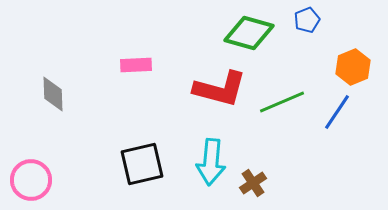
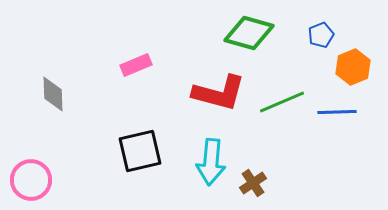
blue pentagon: moved 14 px right, 15 px down
pink rectangle: rotated 20 degrees counterclockwise
red L-shape: moved 1 px left, 4 px down
blue line: rotated 54 degrees clockwise
black square: moved 2 px left, 13 px up
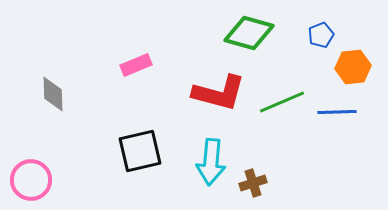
orange hexagon: rotated 16 degrees clockwise
brown cross: rotated 16 degrees clockwise
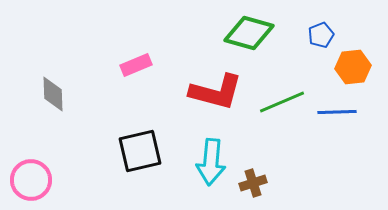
red L-shape: moved 3 px left, 1 px up
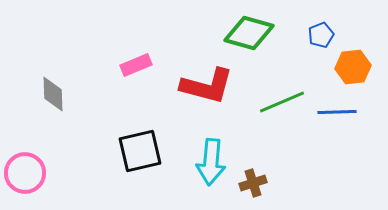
red L-shape: moved 9 px left, 6 px up
pink circle: moved 6 px left, 7 px up
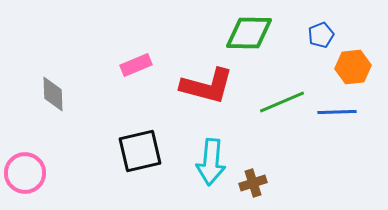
green diamond: rotated 15 degrees counterclockwise
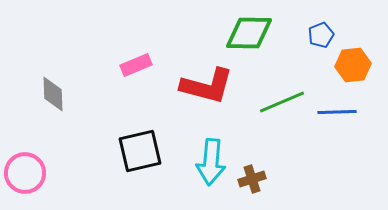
orange hexagon: moved 2 px up
brown cross: moved 1 px left, 4 px up
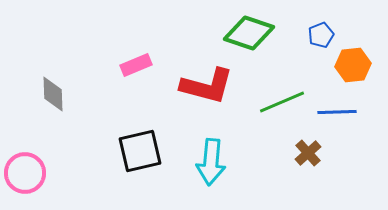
green diamond: rotated 18 degrees clockwise
brown cross: moved 56 px right, 26 px up; rotated 24 degrees counterclockwise
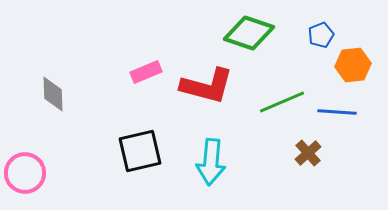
pink rectangle: moved 10 px right, 7 px down
blue line: rotated 6 degrees clockwise
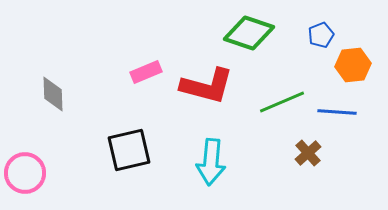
black square: moved 11 px left, 1 px up
